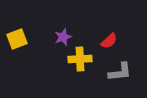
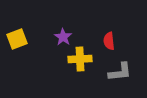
purple star: rotated 18 degrees counterclockwise
red semicircle: rotated 126 degrees clockwise
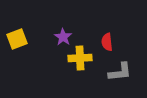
red semicircle: moved 2 px left, 1 px down
yellow cross: moved 1 px up
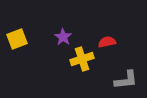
red semicircle: rotated 84 degrees clockwise
yellow cross: moved 2 px right, 1 px down; rotated 15 degrees counterclockwise
gray L-shape: moved 6 px right, 8 px down
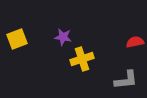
purple star: rotated 24 degrees counterclockwise
red semicircle: moved 28 px right
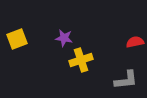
purple star: moved 1 px right, 1 px down
yellow cross: moved 1 px left, 1 px down
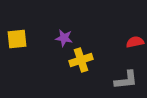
yellow square: rotated 15 degrees clockwise
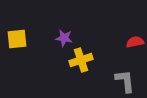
gray L-shape: moved 1 px left, 1 px down; rotated 90 degrees counterclockwise
